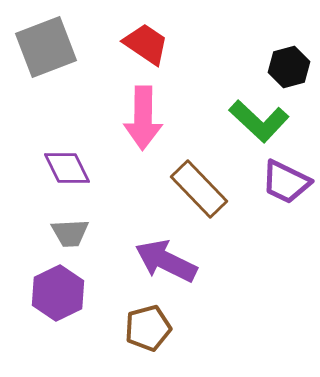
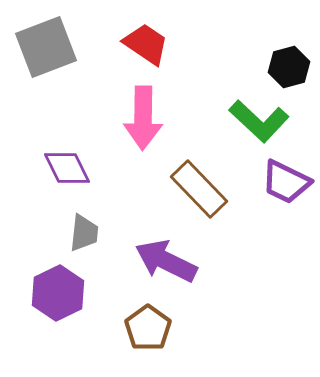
gray trapezoid: moved 14 px right; rotated 81 degrees counterclockwise
brown pentagon: rotated 21 degrees counterclockwise
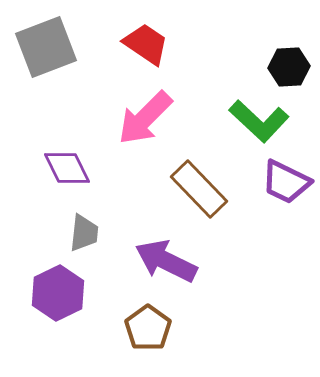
black hexagon: rotated 12 degrees clockwise
pink arrow: moved 2 px right; rotated 44 degrees clockwise
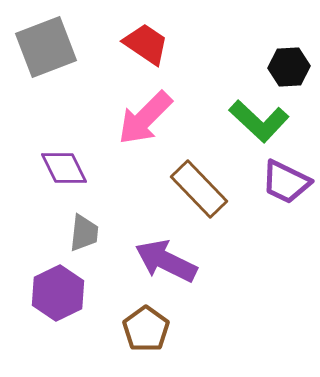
purple diamond: moved 3 px left
brown pentagon: moved 2 px left, 1 px down
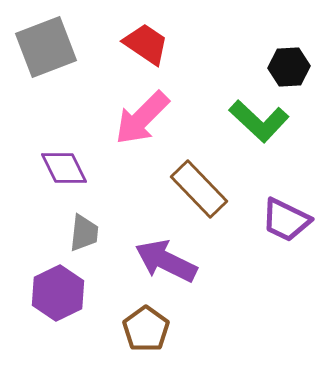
pink arrow: moved 3 px left
purple trapezoid: moved 38 px down
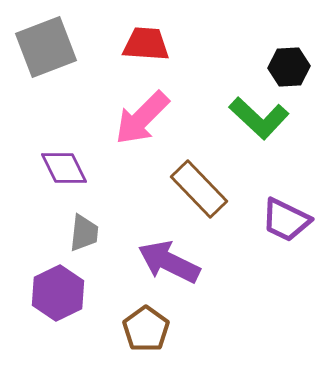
red trapezoid: rotated 30 degrees counterclockwise
green L-shape: moved 3 px up
purple arrow: moved 3 px right, 1 px down
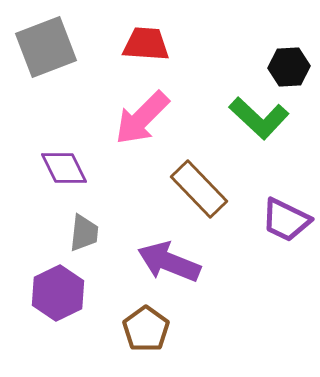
purple arrow: rotated 4 degrees counterclockwise
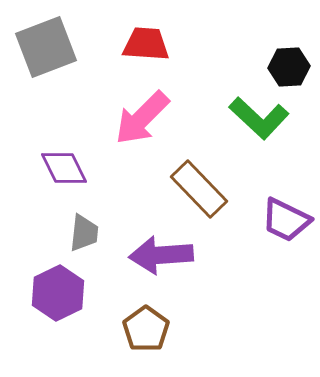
purple arrow: moved 8 px left, 7 px up; rotated 26 degrees counterclockwise
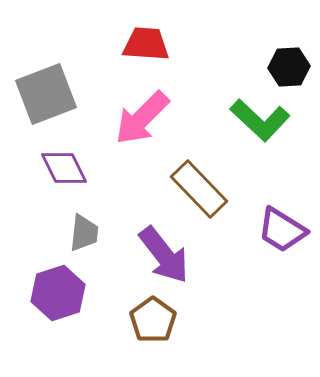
gray square: moved 47 px down
green L-shape: moved 1 px right, 2 px down
purple trapezoid: moved 4 px left, 10 px down; rotated 6 degrees clockwise
purple arrow: moved 3 px right; rotated 124 degrees counterclockwise
purple hexagon: rotated 8 degrees clockwise
brown pentagon: moved 7 px right, 9 px up
